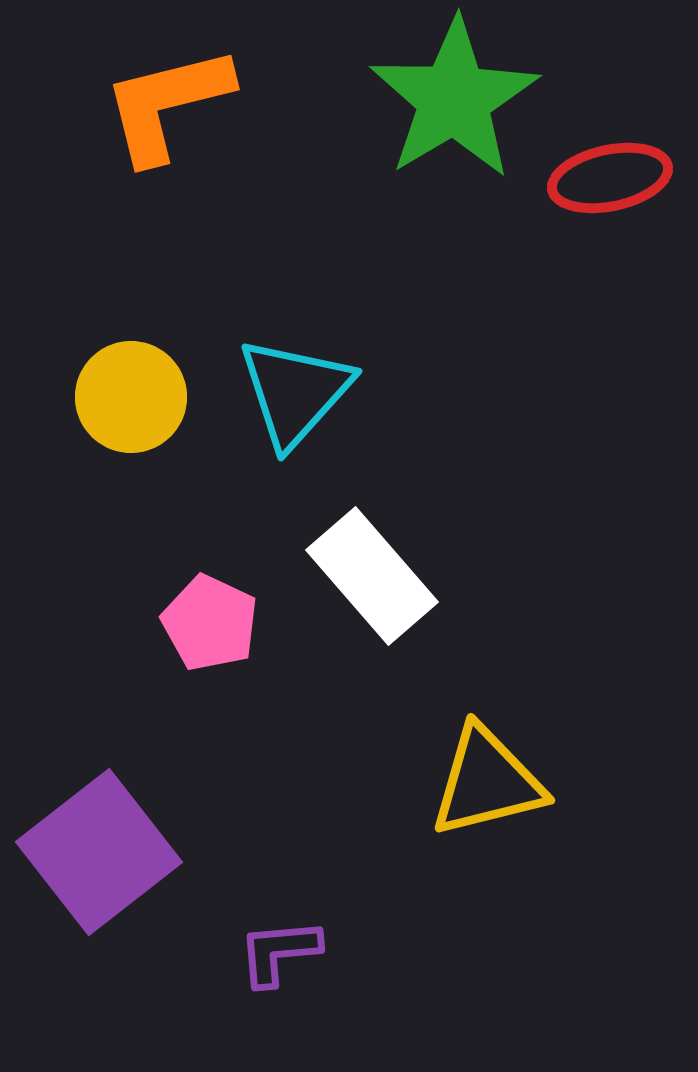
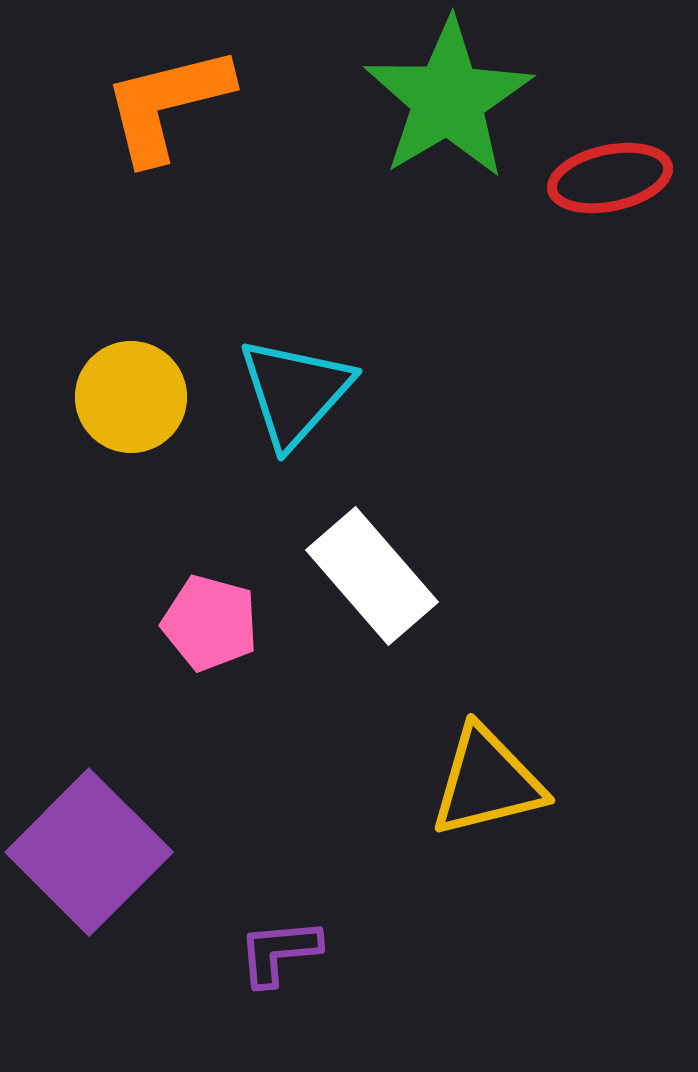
green star: moved 6 px left
pink pentagon: rotated 10 degrees counterclockwise
purple square: moved 10 px left; rotated 7 degrees counterclockwise
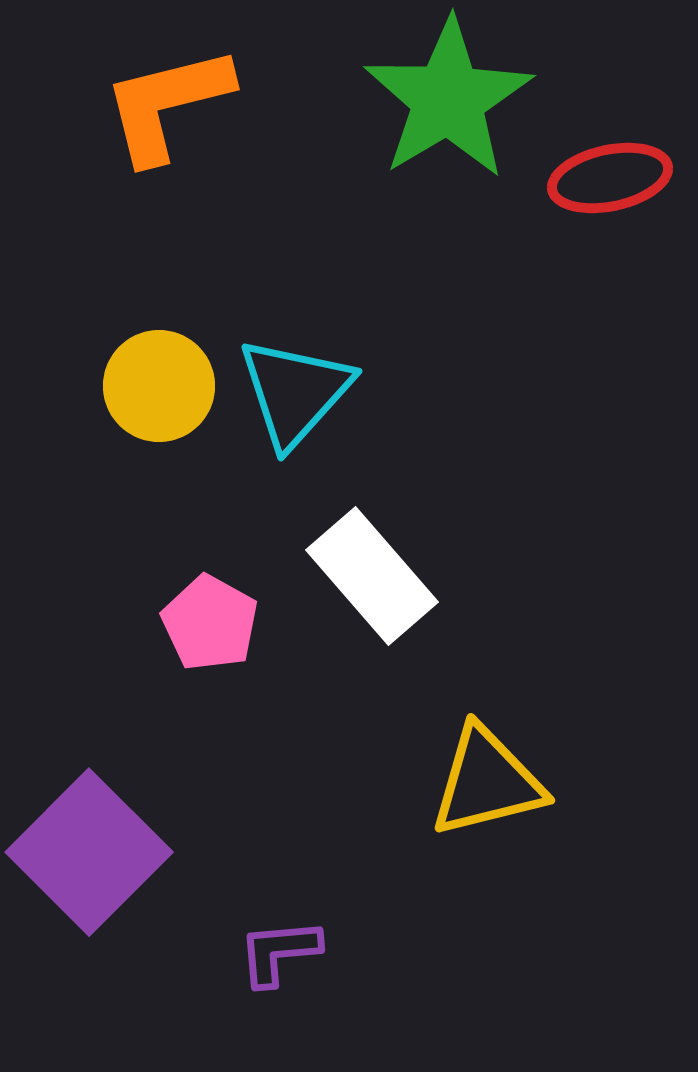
yellow circle: moved 28 px right, 11 px up
pink pentagon: rotated 14 degrees clockwise
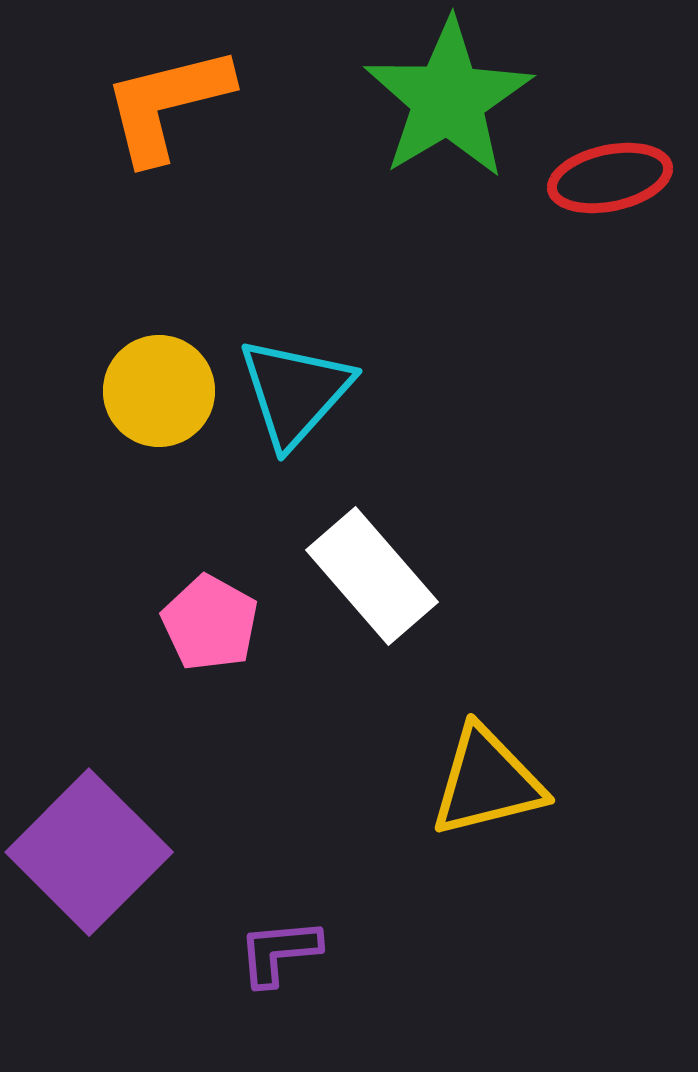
yellow circle: moved 5 px down
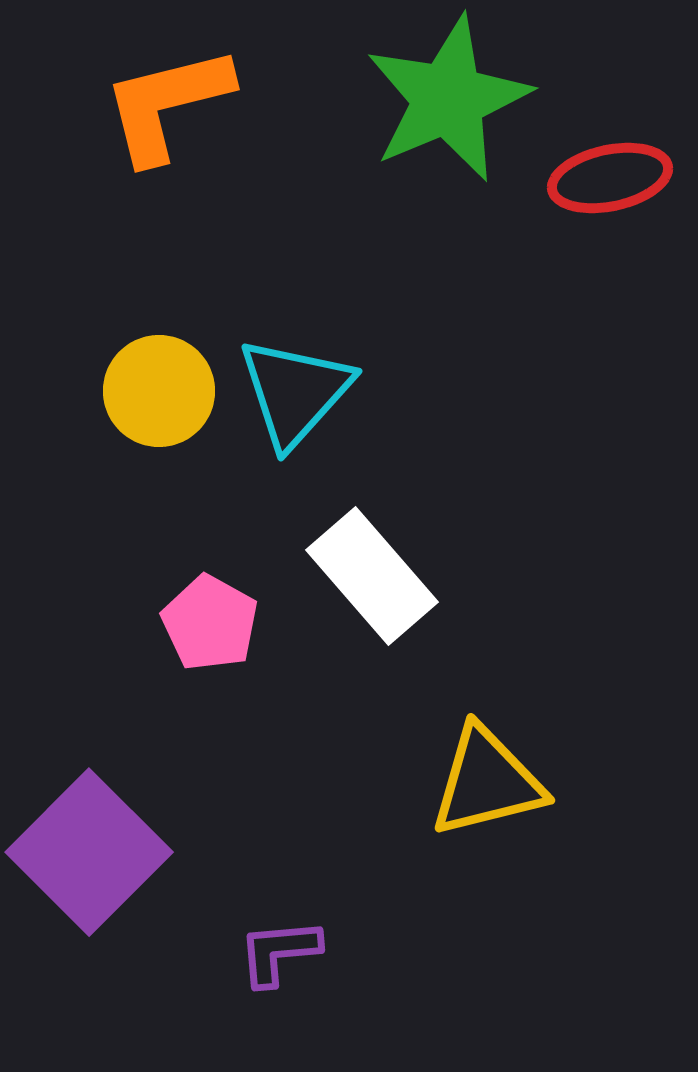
green star: rotated 8 degrees clockwise
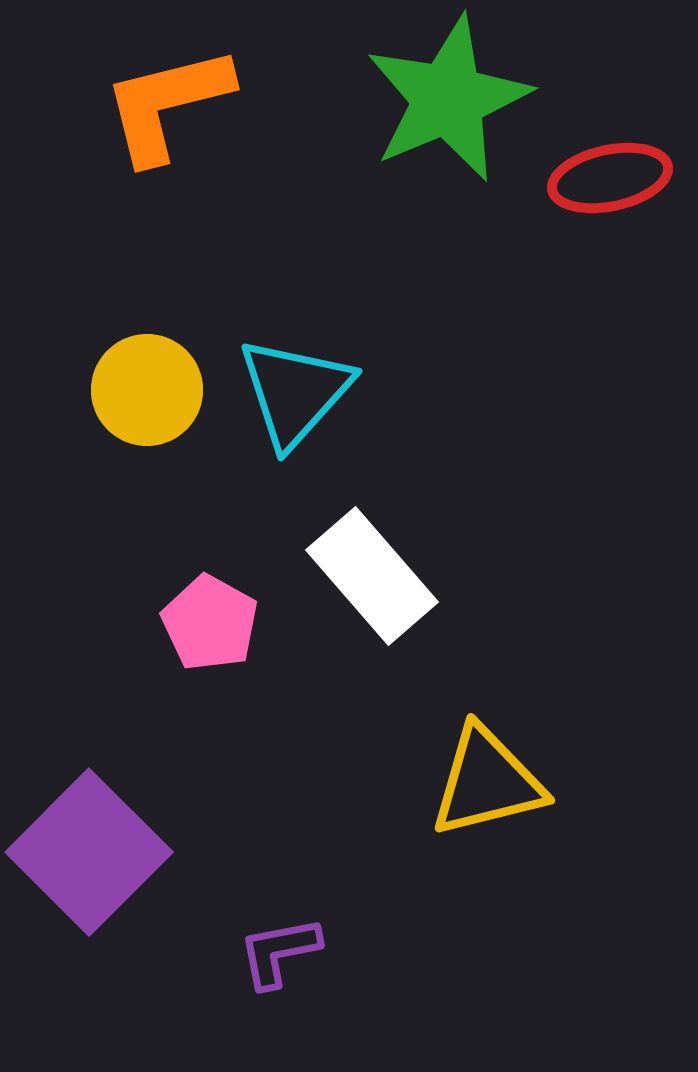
yellow circle: moved 12 px left, 1 px up
purple L-shape: rotated 6 degrees counterclockwise
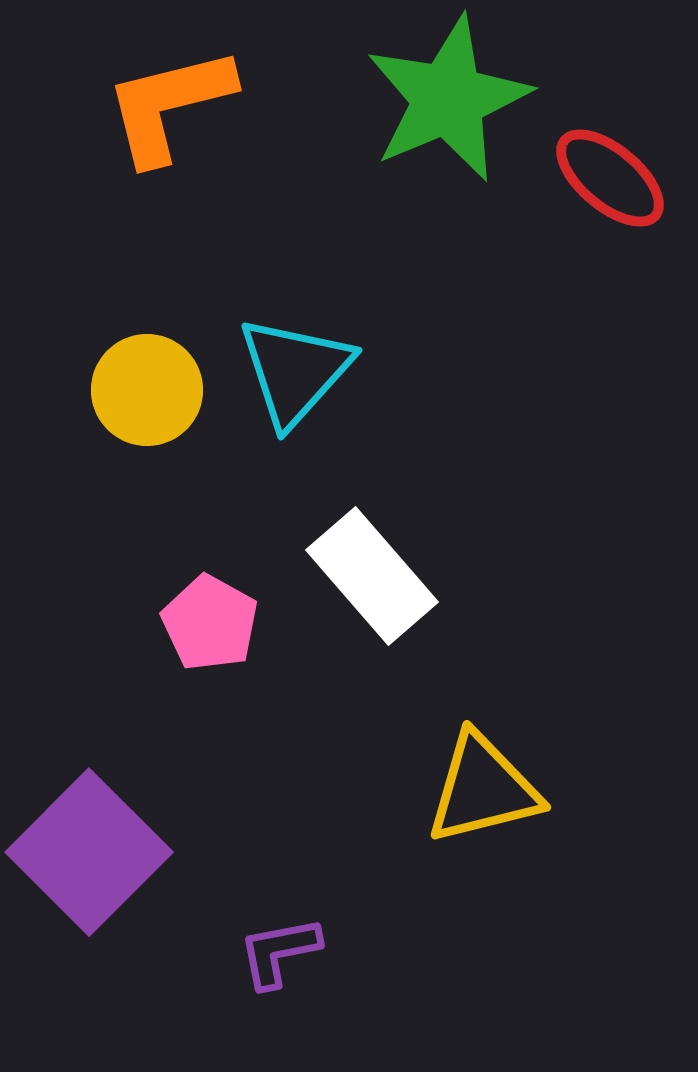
orange L-shape: moved 2 px right, 1 px down
red ellipse: rotated 52 degrees clockwise
cyan triangle: moved 21 px up
yellow triangle: moved 4 px left, 7 px down
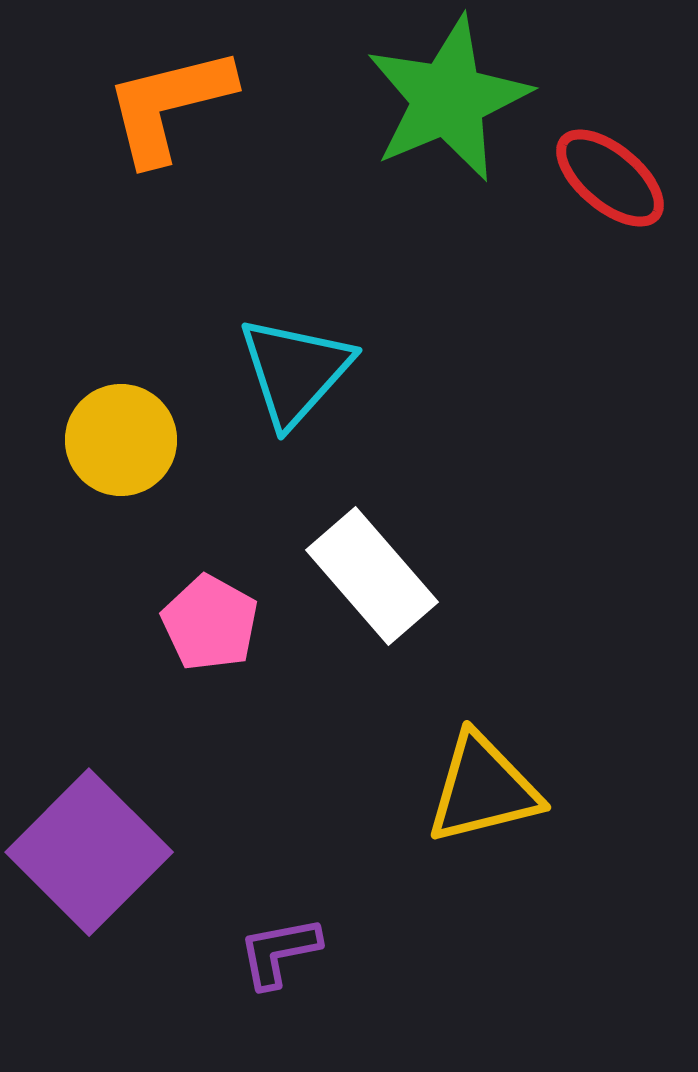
yellow circle: moved 26 px left, 50 px down
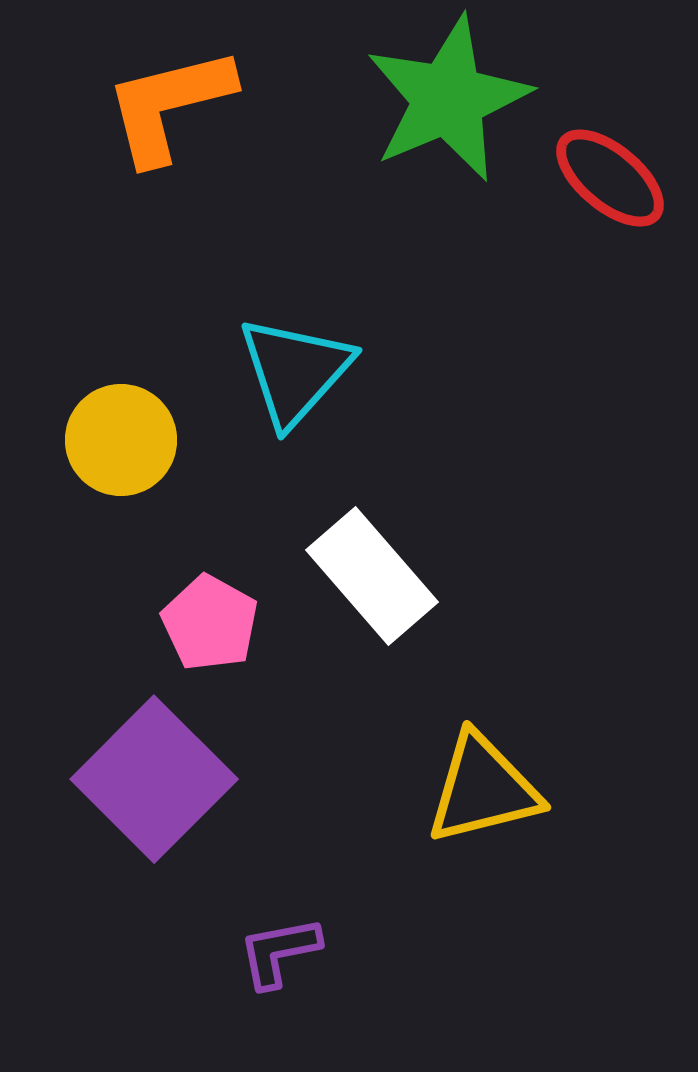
purple square: moved 65 px right, 73 px up
